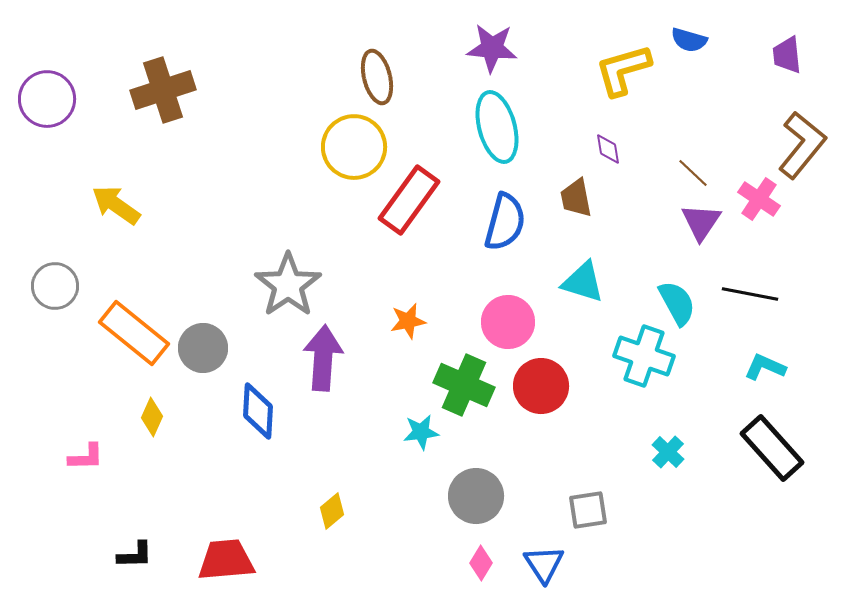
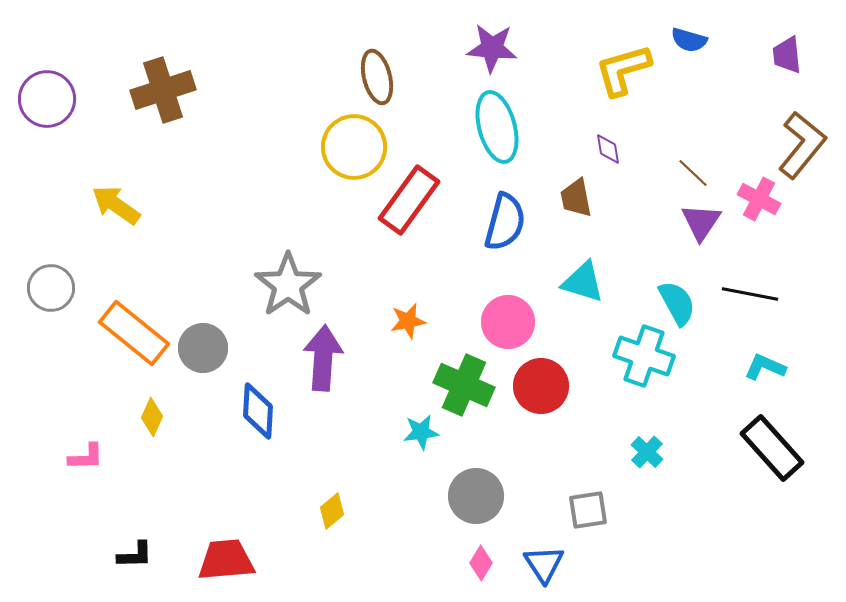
pink cross at (759, 199): rotated 6 degrees counterclockwise
gray circle at (55, 286): moved 4 px left, 2 px down
cyan cross at (668, 452): moved 21 px left
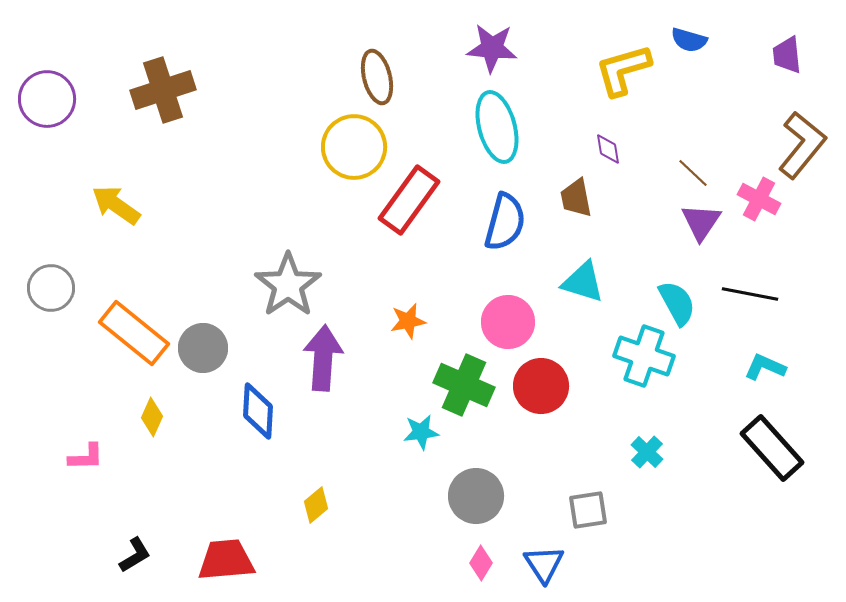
yellow diamond at (332, 511): moved 16 px left, 6 px up
black L-shape at (135, 555): rotated 30 degrees counterclockwise
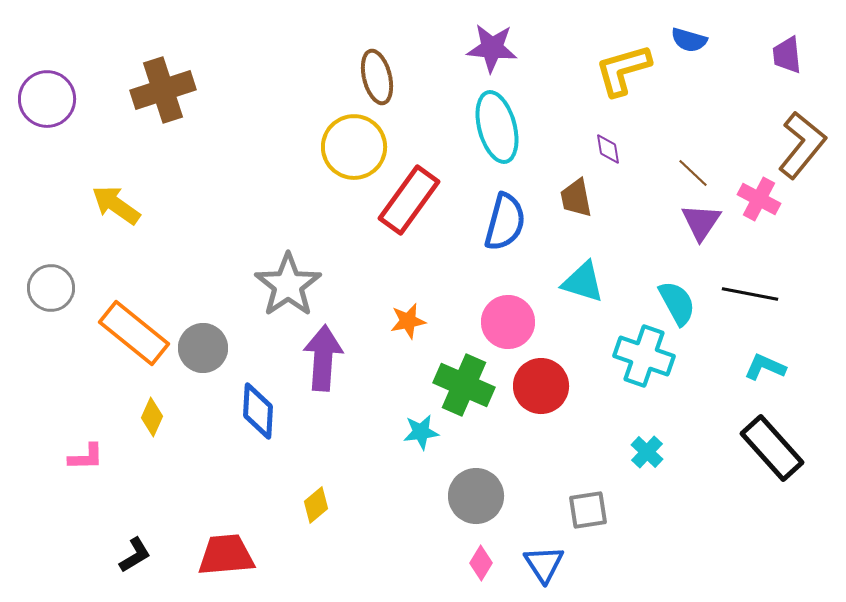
red trapezoid at (226, 560): moved 5 px up
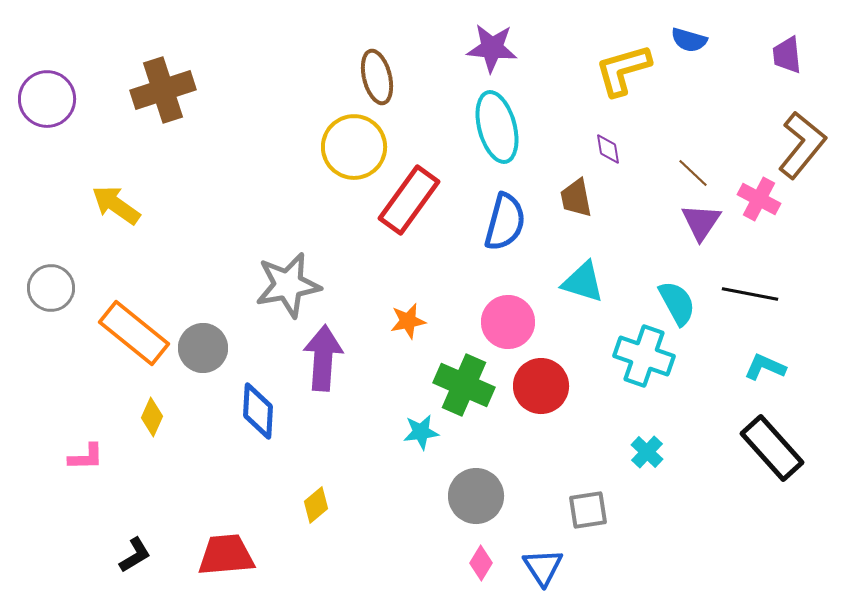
gray star at (288, 285): rotated 24 degrees clockwise
blue triangle at (544, 564): moved 1 px left, 3 px down
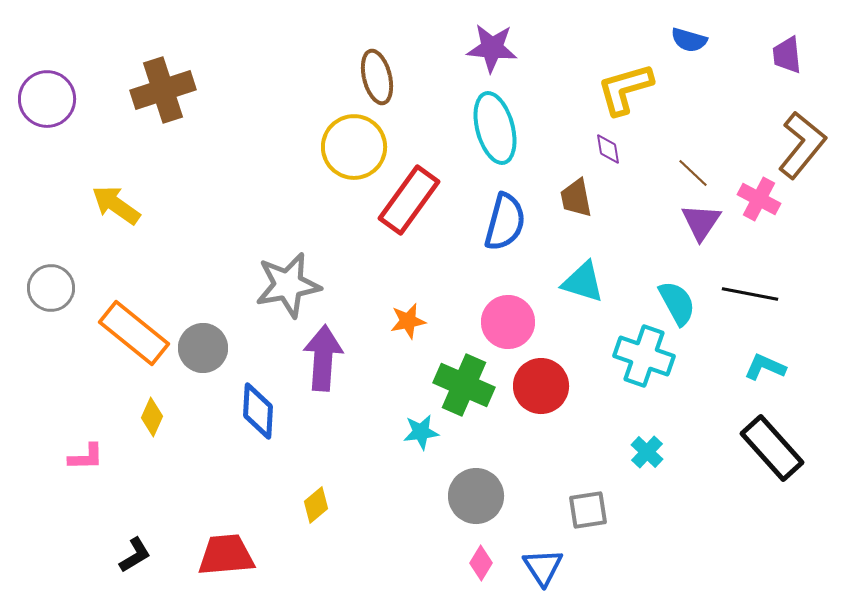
yellow L-shape at (623, 70): moved 2 px right, 19 px down
cyan ellipse at (497, 127): moved 2 px left, 1 px down
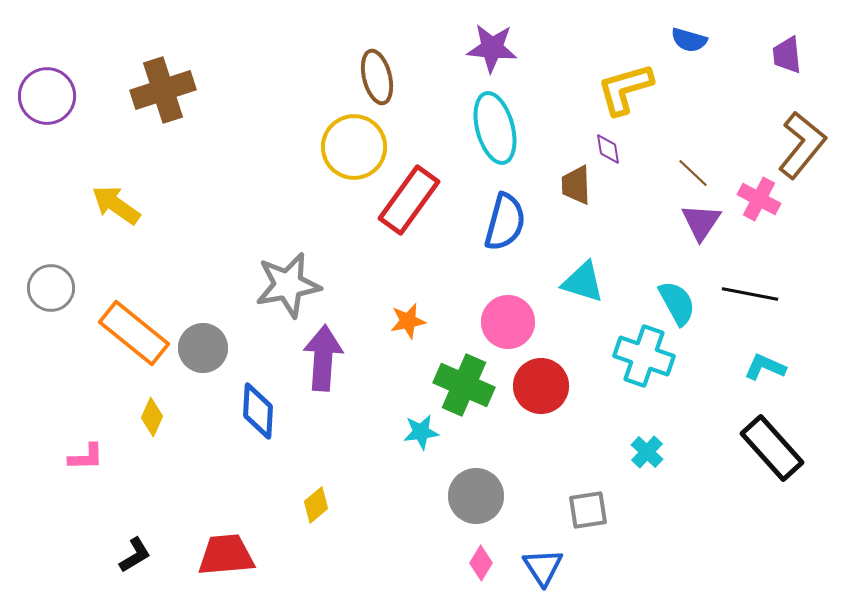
purple circle at (47, 99): moved 3 px up
brown trapezoid at (576, 198): moved 13 px up; rotated 9 degrees clockwise
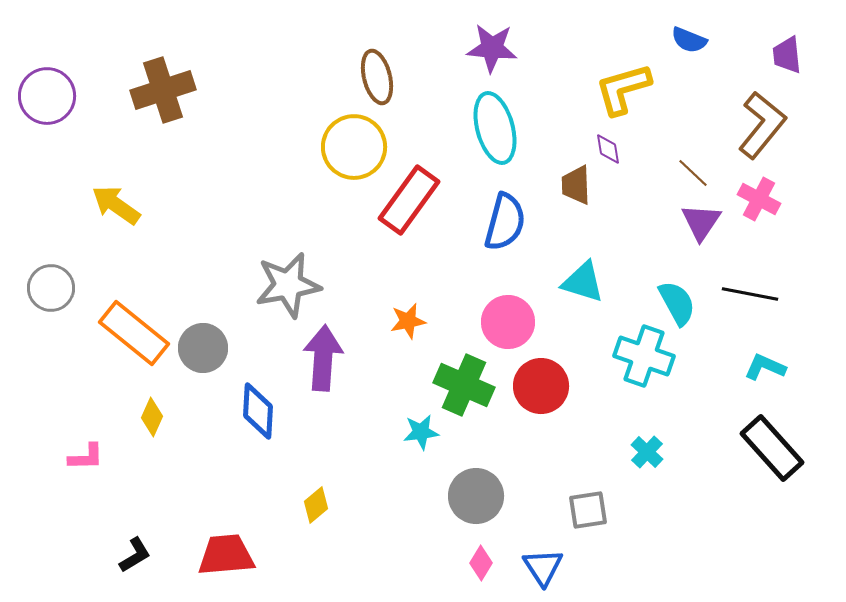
blue semicircle at (689, 40): rotated 6 degrees clockwise
yellow L-shape at (625, 89): moved 2 px left
brown L-shape at (802, 145): moved 40 px left, 20 px up
